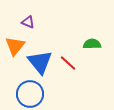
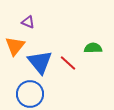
green semicircle: moved 1 px right, 4 px down
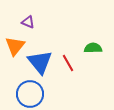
red line: rotated 18 degrees clockwise
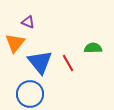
orange triangle: moved 3 px up
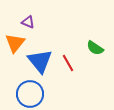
green semicircle: moved 2 px right; rotated 144 degrees counterclockwise
blue triangle: moved 1 px up
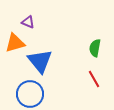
orange triangle: rotated 35 degrees clockwise
green semicircle: rotated 66 degrees clockwise
red line: moved 26 px right, 16 px down
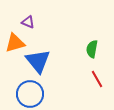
green semicircle: moved 3 px left, 1 px down
blue triangle: moved 2 px left
red line: moved 3 px right
